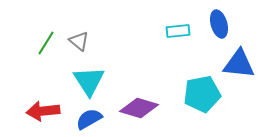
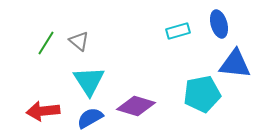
cyan rectangle: rotated 10 degrees counterclockwise
blue triangle: moved 4 px left
purple diamond: moved 3 px left, 2 px up
blue semicircle: moved 1 px right, 1 px up
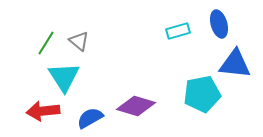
cyan triangle: moved 25 px left, 4 px up
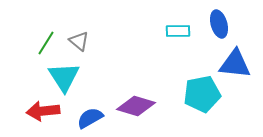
cyan rectangle: rotated 15 degrees clockwise
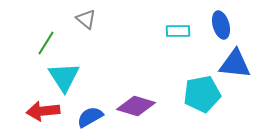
blue ellipse: moved 2 px right, 1 px down
gray triangle: moved 7 px right, 22 px up
blue semicircle: moved 1 px up
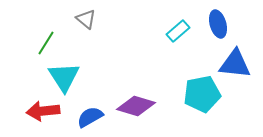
blue ellipse: moved 3 px left, 1 px up
cyan rectangle: rotated 40 degrees counterclockwise
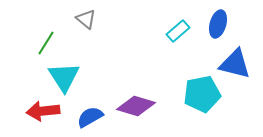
blue ellipse: rotated 32 degrees clockwise
blue triangle: rotated 8 degrees clockwise
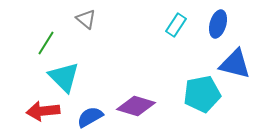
cyan rectangle: moved 2 px left, 6 px up; rotated 15 degrees counterclockwise
cyan triangle: rotated 12 degrees counterclockwise
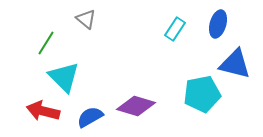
cyan rectangle: moved 1 px left, 4 px down
red arrow: rotated 20 degrees clockwise
